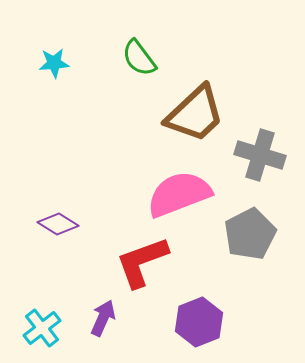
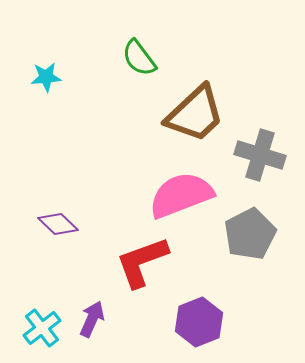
cyan star: moved 8 px left, 14 px down
pink semicircle: moved 2 px right, 1 px down
purple diamond: rotated 12 degrees clockwise
purple arrow: moved 11 px left, 1 px down
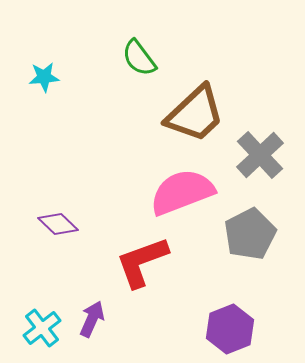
cyan star: moved 2 px left
gray cross: rotated 30 degrees clockwise
pink semicircle: moved 1 px right, 3 px up
purple hexagon: moved 31 px right, 7 px down
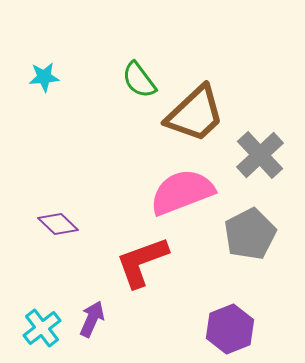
green semicircle: moved 22 px down
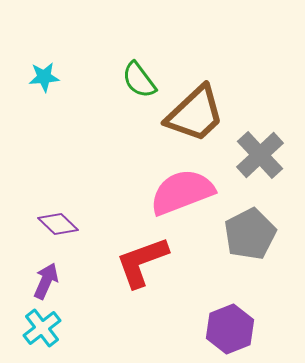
purple arrow: moved 46 px left, 38 px up
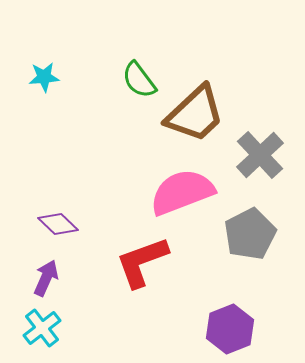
purple arrow: moved 3 px up
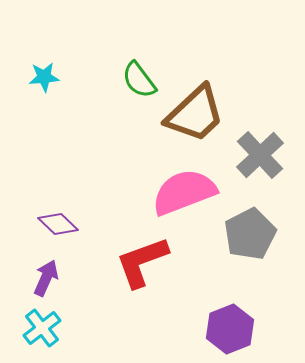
pink semicircle: moved 2 px right
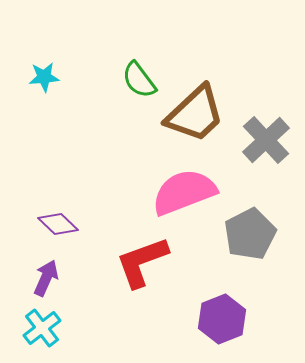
gray cross: moved 6 px right, 15 px up
purple hexagon: moved 8 px left, 10 px up
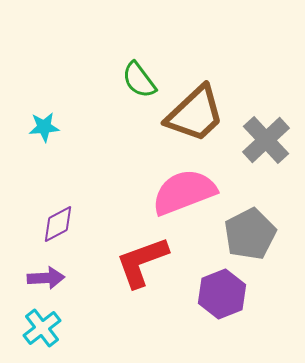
cyan star: moved 50 px down
purple diamond: rotated 72 degrees counterclockwise
purple arrow: rotated 63 degrees clockwise
purple hexagon: moved 25 px up
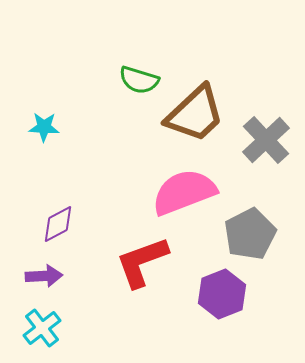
green semicircle: rotated 36 degrees counterclockwise
cyan star: rotated 8 degrees clockwise
purple arrow: moved 2 px left, 2 px up
